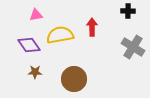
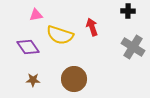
red arrow: rotated 18 degrees counterclockwise
yellow semicircle: rotated 152 degrees counterclockwise
purple diamond: moved 1 px left, 2 px down
brown star: moved 2 px left, 8 px down
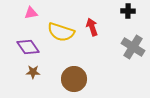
pink triangle: moved 5 px left, 2 px up
yellow semicircle: moved 1 px right, 3 px up
brown star: moved 8 px up
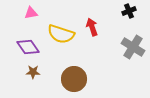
black cross: moved 1 px right; rotated 24 degrees counterclockwise
yellow semicircle: moved 2 px down
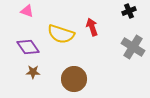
pink triangle: moved 4 px left, 2 px up; rotated 32 degrees clockwise
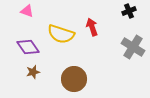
brown star: rotated 16 degrees counterclockwise
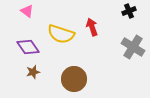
pink triangle: rotated 16 degrees clockwise
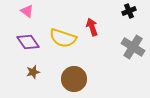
yellow semicircle: moved 2 px right, 4 px down
purple diamond: moved 5 px up
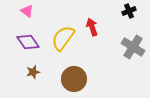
yellow semicircle: rotated 108 degrees clockwise
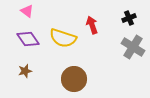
black cross: moved 7 px down
red arrow: moved 2 px up
yellow semicircle: rotated 108 degrees counterclockwise
purple diamond: moved 3 px up
brown star: moved 8 px left, 1 px up
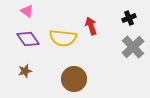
red arrow: moved 1 px left, 1 px down
yellow semicircle: rotated 12 degrees counterclockwise
gray cross: rotated 15 degrees clockwise
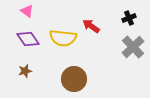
red arrow: rotated 36 degrees counterclockwise
